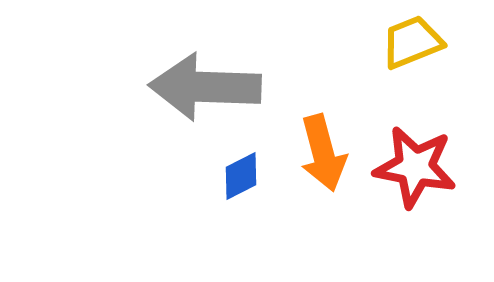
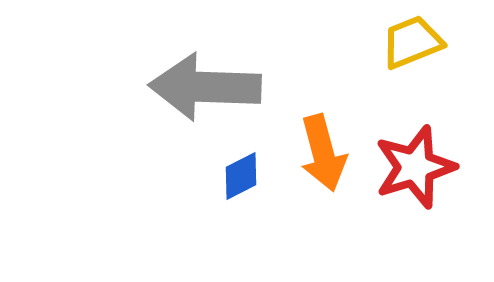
red star: rotated 28 degrees counterclockwise
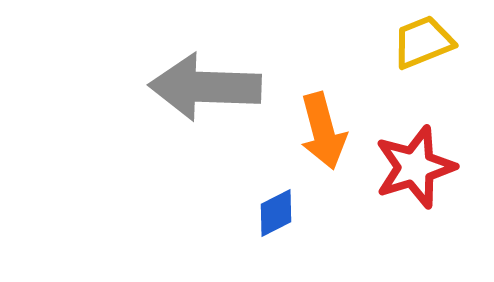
yellow trapezoid: moved 11 px right
orange arrow: moved 22 px up
blue diamond: moved 35 px right, 37 px down
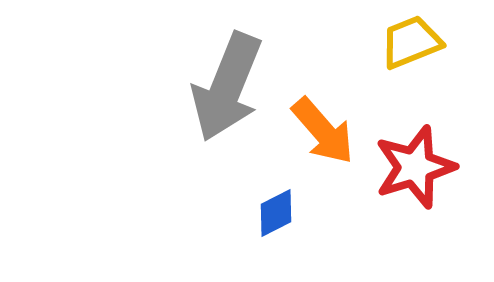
yellow trapezoid: moved 12 px left
gray arrow: moved 22 px right; rotated 70 degrees counterclockwise
orange arrow: rotated 26 degrees counterclockwise
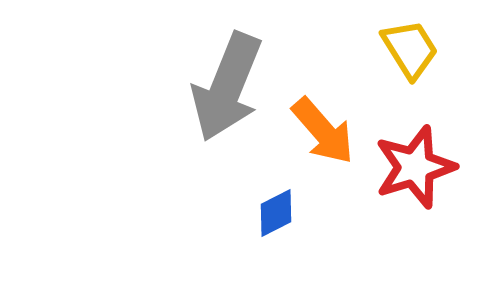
yellow trapezoid: moved 1 px left, 7 px down; rotated 80 degrees clockwise
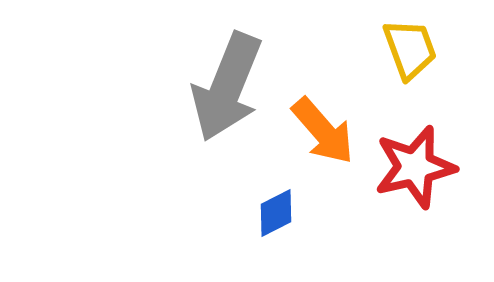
yellow trapezoid: rotated 12 degrees clockwise
red star: rotated 4 degrees clockwise
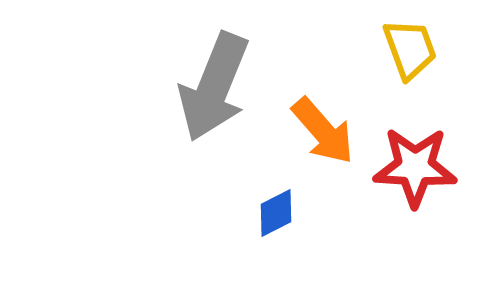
gray arrow: moved 13 px left
red star: rotated 16 degrees clockwise
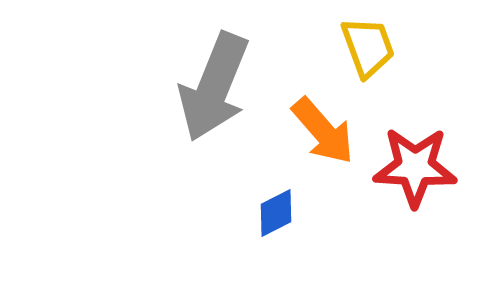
yellow trapezoid: moved 42 px left, 2 px up
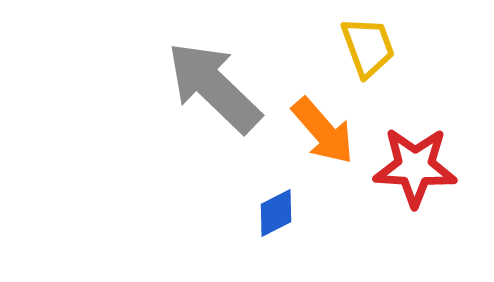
gray arrow: rotated 112 degrees clockwise
